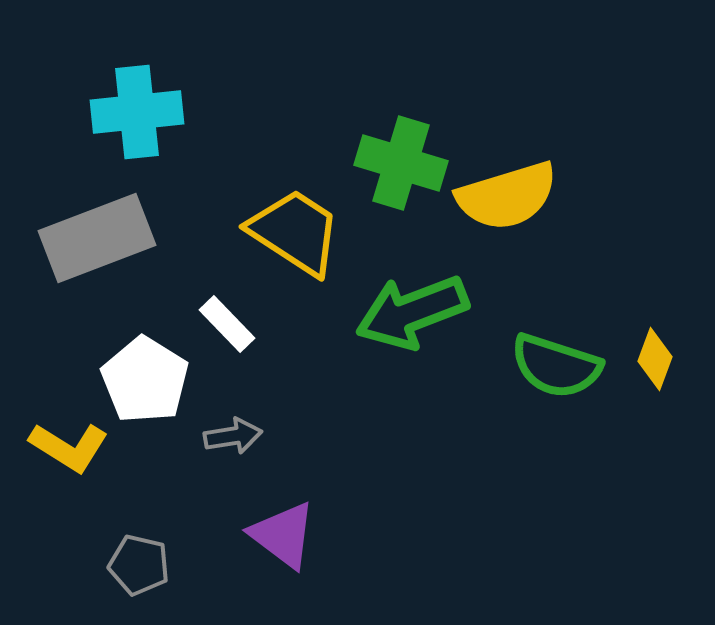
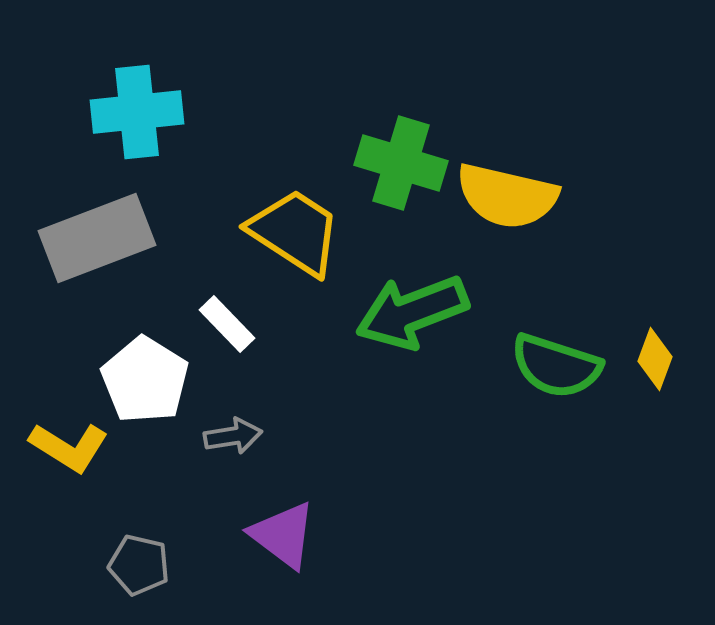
yellow semicircle: rotated 30 degrees clockwise
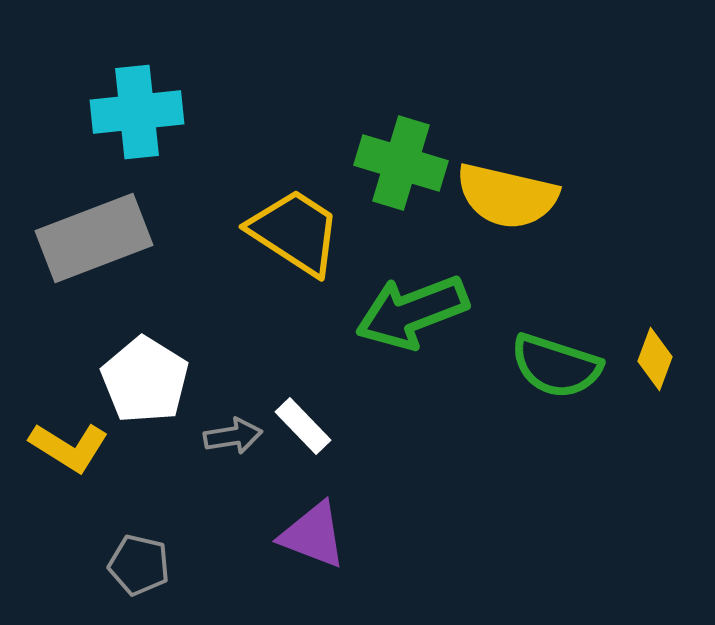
gray rectangle: moved 3 px left
white rectangle: moved 76 px right, 102 px down
purple triangle: moved 30 px right; rotated 16 degrees counterclockwise
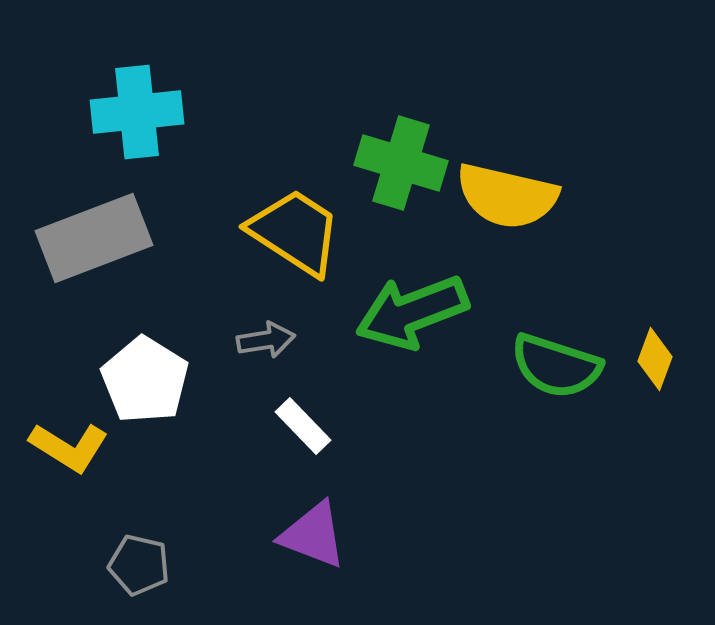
gray arrow: moved 33 px right, 96 px up
